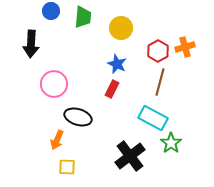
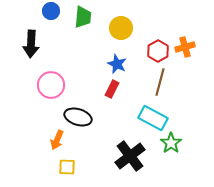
pink circle: moved 3 px left, 1 px down
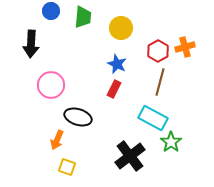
red rectangle: moved 2 px right
green star: moved 1 px up
yellow square: rotated 18 degrees clockwise
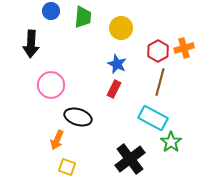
orange cross: moved 1 px left, 1 px down
black cross: moved 3 px down
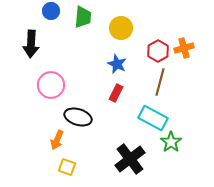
red rectangle: moved 2 px right, 4 px down
